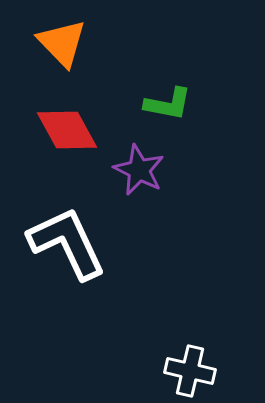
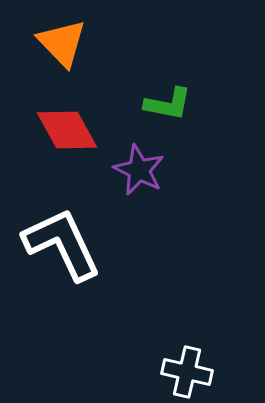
white L-shape: moved 5 px left, 1 px down
white cross: moved 3 px left, 1 px down
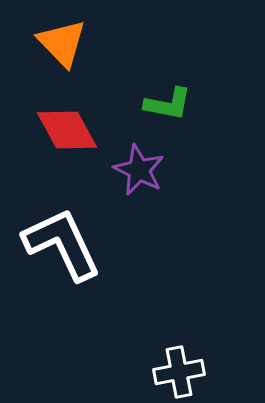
white cross: moved 8 px left; rotated 24 degrees counterclockwise
